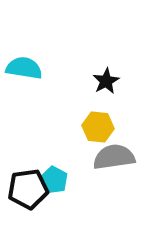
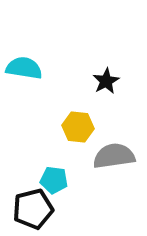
yellow hexagon: moved 20 px left
gray semicircle: moved 1 px up
cyan pentagon: rotated 20 degrees counterclockwise
black pentagon: moved 5 px right, 20 px down; rotated 6 degrees counterclockwise
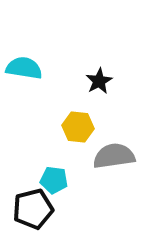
black star: moved 7 px left
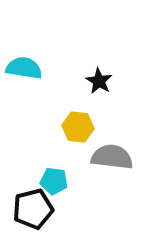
black star: rotated 12 degrees counterclockwise
gray semicircle: moved 2 px left, 1 px down; rotated 15 degrees clockwise
cyan pentagon: moved 1 px down
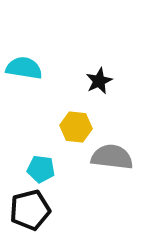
black star: rotated 16 degrees clockwise
yellow hexagon: moved 2 px left
cyan pentagon: moved 13 px left, 12 px up
black pentagon: moved 3 px left, 1 px down
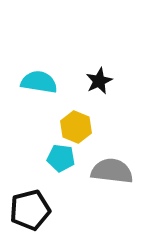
cyan semicircle: moved 15 px right, 14 px down
yellow hexagon: rotated 16 degrees clockwise
gray semicircle: moved 14 px down
cyan pentagon: moved 20 px right, 11 px up
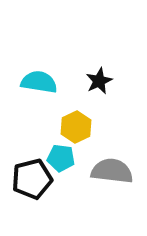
yellow hexagon: rotated 12 degrees clockwise
black pentagon: moved 2 px right, 31 px up
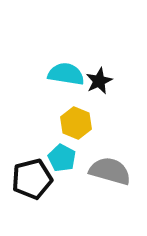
cyan semicircle: moved 27 px right, 8 px up
yellow hexagon: moved 4 px up; rotated 12 degrees counterclockwise
cyan pentagon: moved 1 px right; rotated 20 degrees clockwise
gray semicircle: moved 2 px left; rotated 9 degrees clockwise
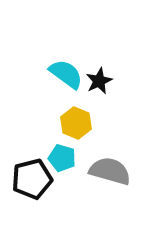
cyan semicircle: rotated 27 degrees clockwise
cyan pentagon: rotated 12 degrees counterclockwise
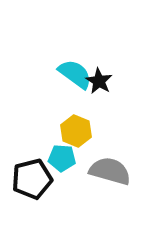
cyan semicircle: moved 9 px right
black star: rotated 16 degrees counterclockwise
yellow hexagon: moved 8 px down
cyan pentagon: rotated 12 degrees counterclockwise
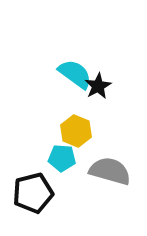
black star: moved 1 px left, 5 px down; rotated 12 degrees clockwise
black pentagon: moved 1 px right, 14 px down
